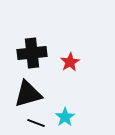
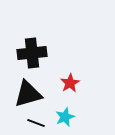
red star: moved 21 px down
cyan star: rotated 12 degrees clockwise
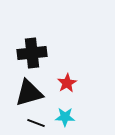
red star: moved 3 px left
black triangle: moved 1 px right, 1 px up
cyan star: rotated 24 degrees clockwise
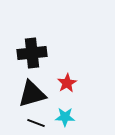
black triangle: moved 3 px right, 1 px down
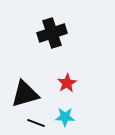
black cross: moved 20 px right, 20 px up; rotated 12 degrees counterclockwise
black triangle: moved 7 px left
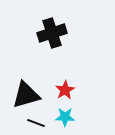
red star: moved 2 px left, 7 px down
black triangle: moved 1 px right, 1 px down
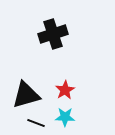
black cross: moved 1 px right, 1 px down
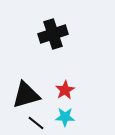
black line: rotated 18 degrees clockwise
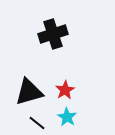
black triangle: moved 3 px right, 3 px up
cyan star: moved 2 px right; rotated 30 degrees clockwise
black line: moved 1 px right
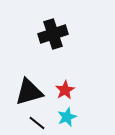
cyan star: rotated 18 degrees clockwise
